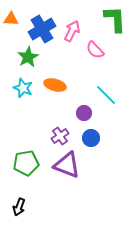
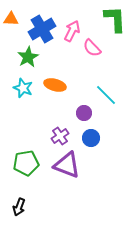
pink semicircle: moved 3 px left, 2 px up
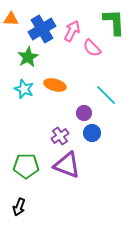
green L-shape: moved 1 px left, 3 px down
cyan star: moved 1 px right, 1 px down
blue circle: moved 1 px right, 5 px up
green pentagon: moved 3 px down; rotated 10 degrees clockwise
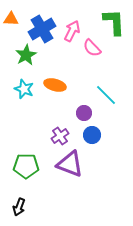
green star: moved 2 px left, 2 px up
blue circle: moved 2 px down
purple triangle: moved 3 px right, 1 px up
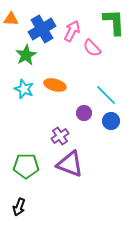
blue circle: moved 19 px right, 14 px up
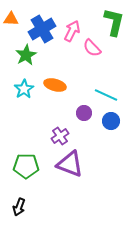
green L-shape: rotated 16 degrees clockwise
cyan star: rotated 18 degrees clockwise
cyan line: rotated 20 degrees counterclockwise
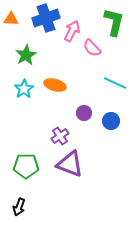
blue cross: moved 4 px right, 11 px up; rotated 12 degrees clockwise
cyan line: moved 9 px right, 12 px up
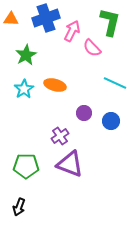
green L-shape: moved 4 px left
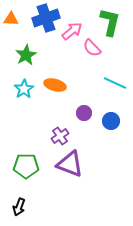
pink arrow: rotated 25 degrees clockwise
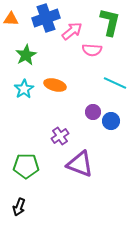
pink semicircle: moved 2 px down; rotated 42 degrees counterclockwise
purple circle: moved 9 px right, 1 px up
purple triangle: moved 10 px right
